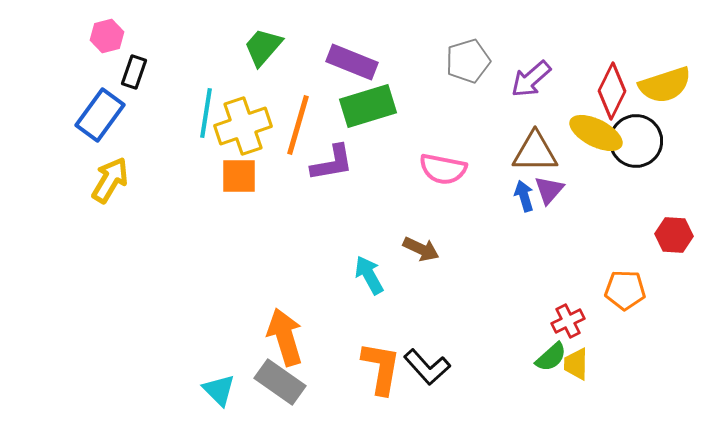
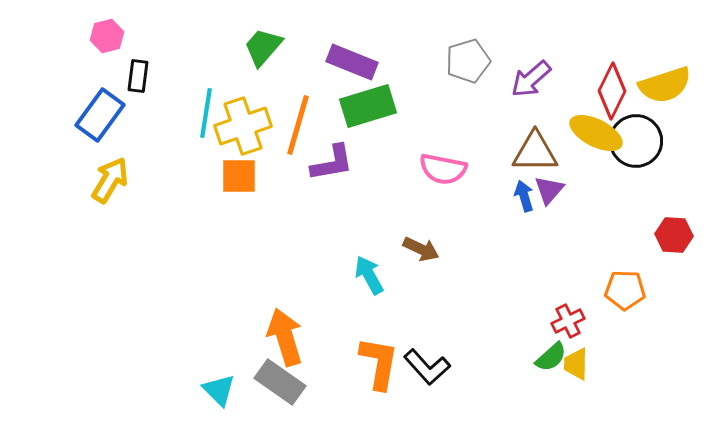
black rectangle: moved 4 px right, 4 px down; rotated 12 degrees counterclockwise
orange L-shape: moved 2 px left, 5 px up
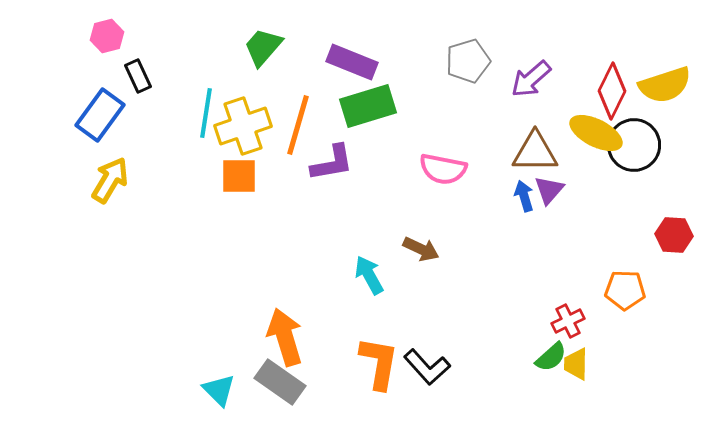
black rectangle: rotated 32 degrees counterclockwise
black circle: moved 2 px left, 4 px down
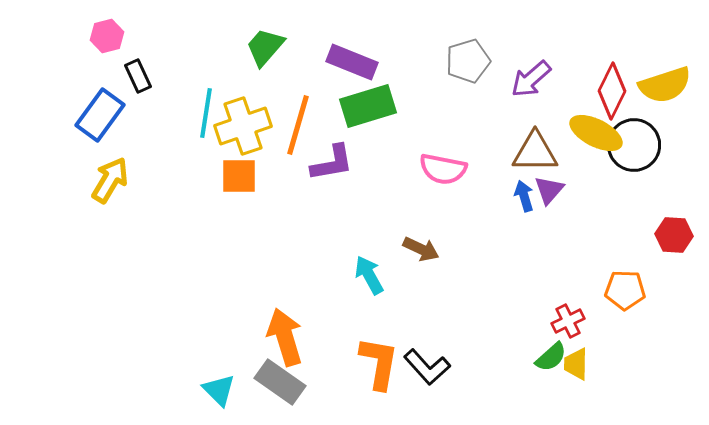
green trapezoid: moved 2 px right
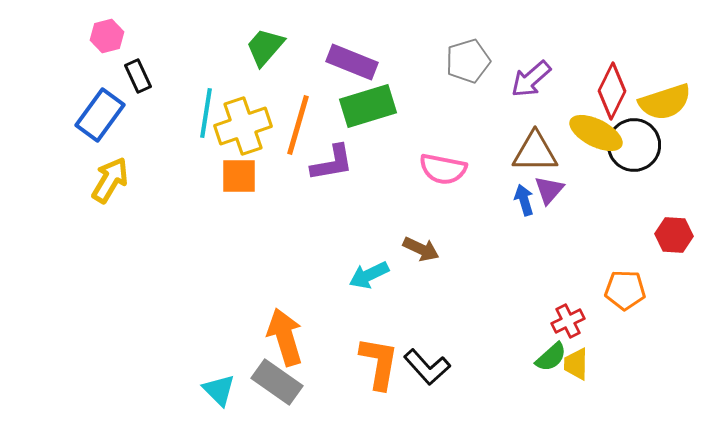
yellow semicircle: moved 17 px down
blue arrow: moved 4 px down
cyan arrow: rotated 87 degrees counterclockwise
gray rectangle: moved 3 px left
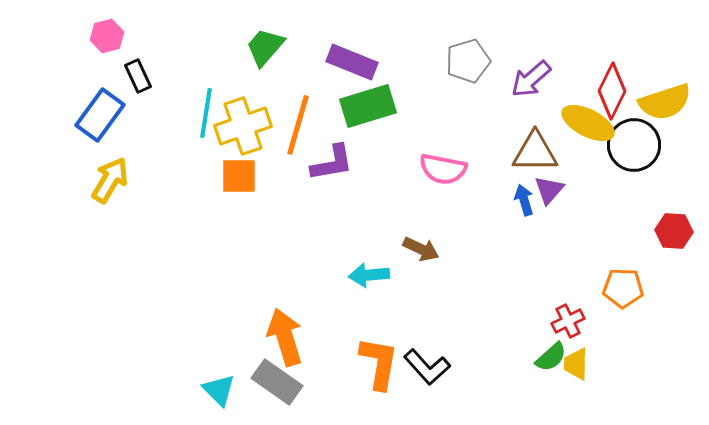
yellow ellipse: moved 8 px left, 10 px up
red hexagon: moved 4 px up
cyan arrow: rotated 21 degrees clockwise
orange pentagon: moved 2 px left, 2 px up
